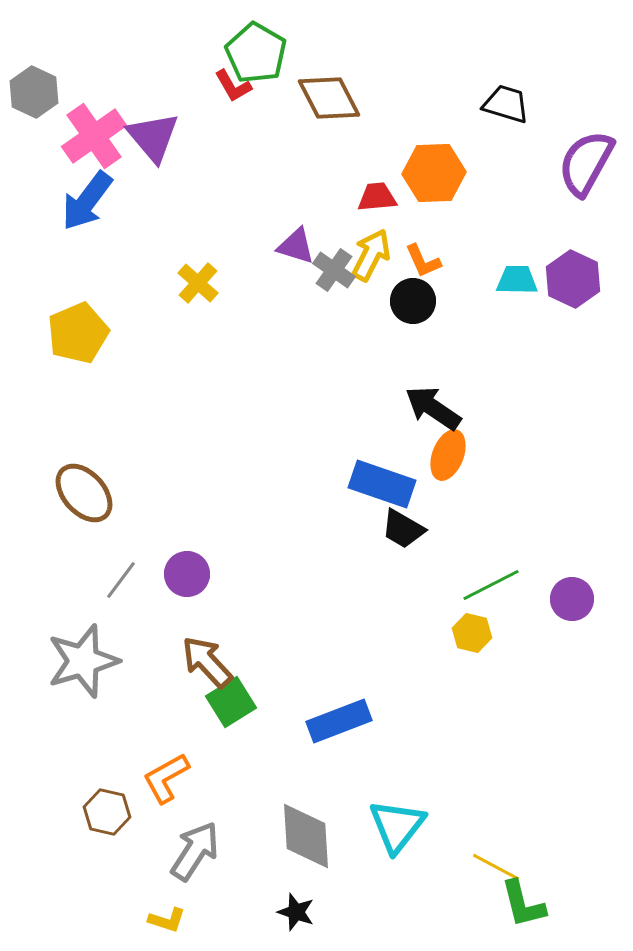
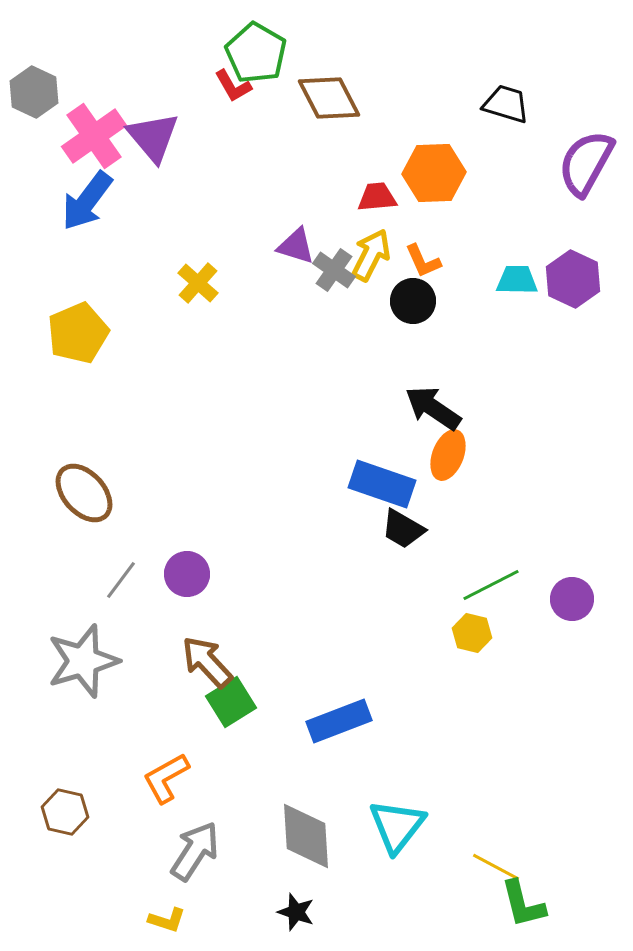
brown hexagon at (107, 812): moved 42 px left
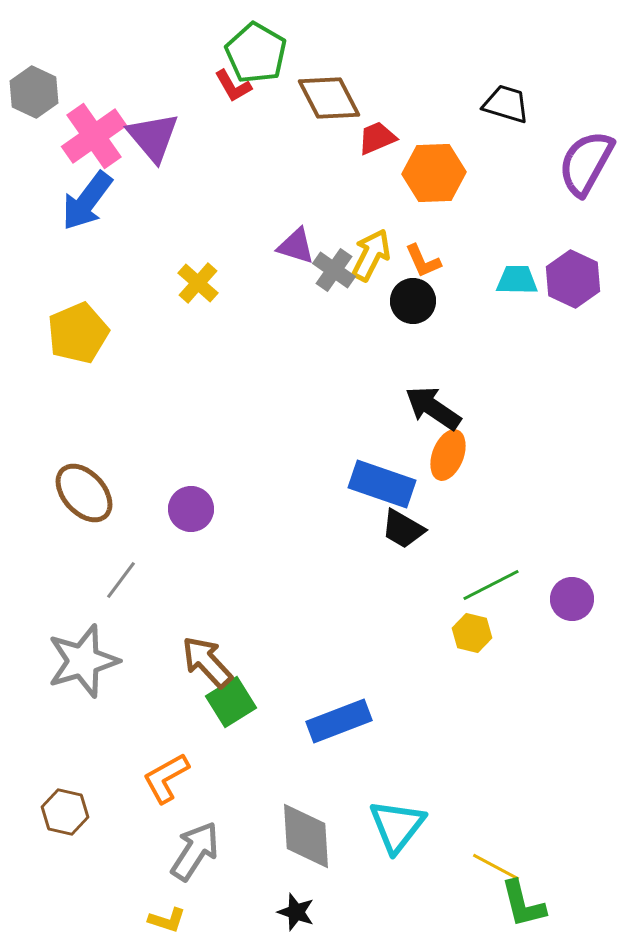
red trapezoid at (377, 197): moved 59 px up; rotated 18 degrees counterclockwise
purple circle at (187, 574): moved 4 px right, 65 px up
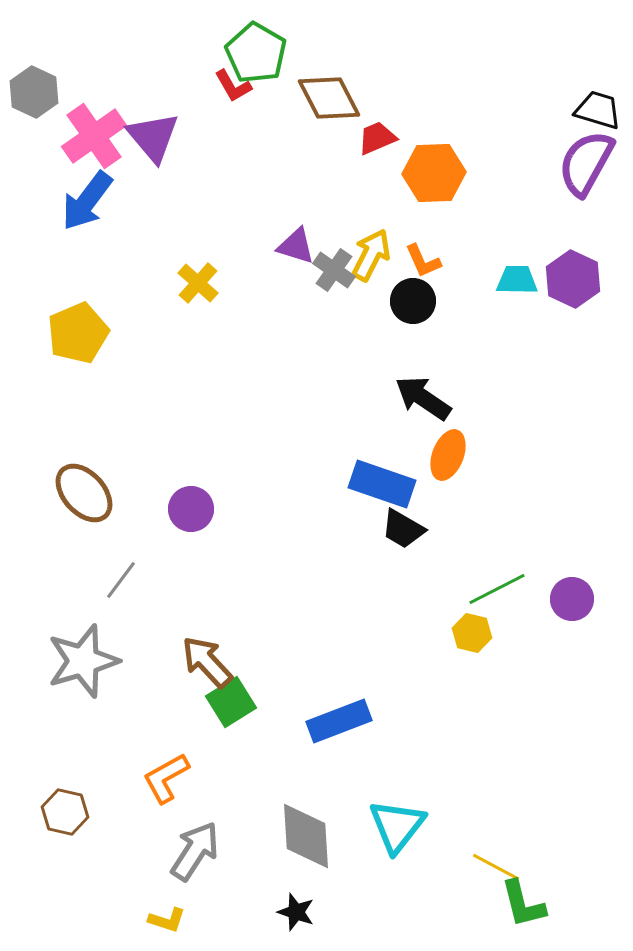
black trapezoid at (506, 104): moved 92 px right, 6 px down
black arrow at (433, 408): moved 10 px left, 10 px up
green line at (491, 585): moved 6 px right, 4 px down
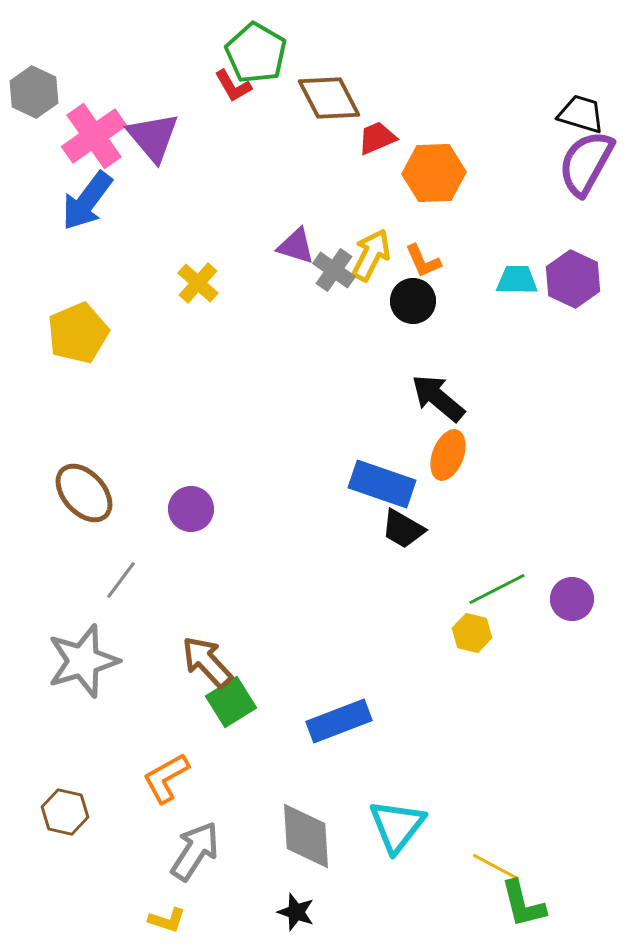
black trapezoid at (598, 110): moved 17 px left, 4 px down
black arrow at (423, 398): moved 15 px right; rotated 6 degrees clockwise
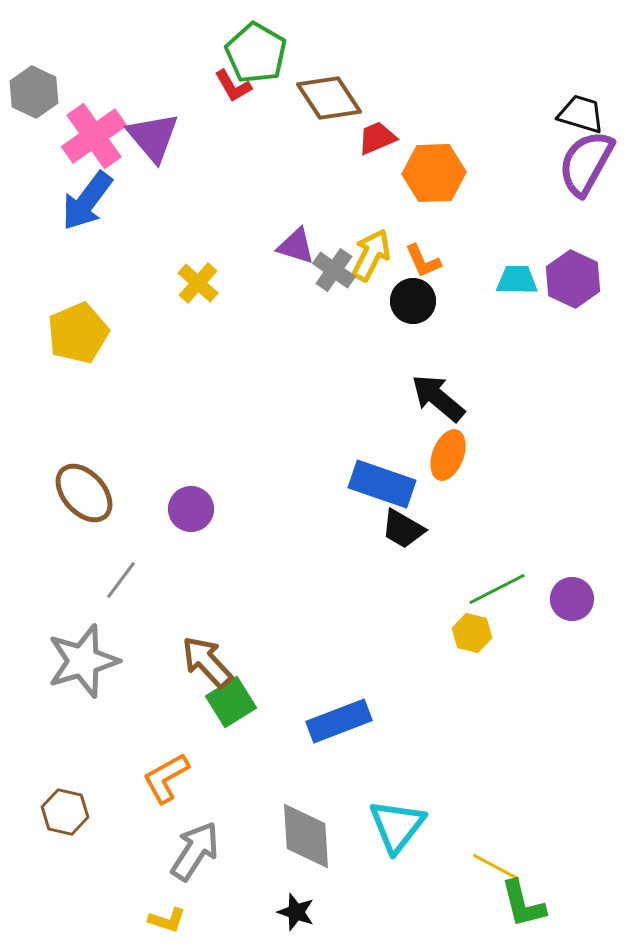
brown diamond at (329, 98): rotated 6 degrees counterclockwise
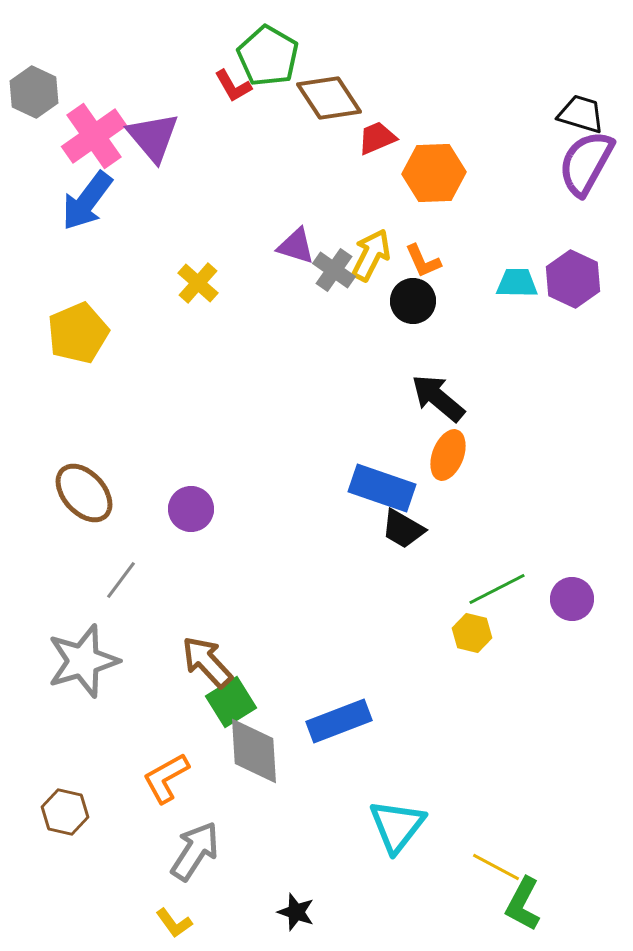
green pentagon at (256, 53): moved 12 px right, 3 px down
cyan trapezoid at (517, 280): moved 3 px down
blue rectangle at (382, 484): moved 4 px down
gray diamond at (306, 836): moved 52 px left, 85 px up
green L-shape at (523, 904): rotated 42 degrees clockwise
yellow L-shape at (167, 920): moved 7 px right, 3 px down; rotated 36 degrees clockwise
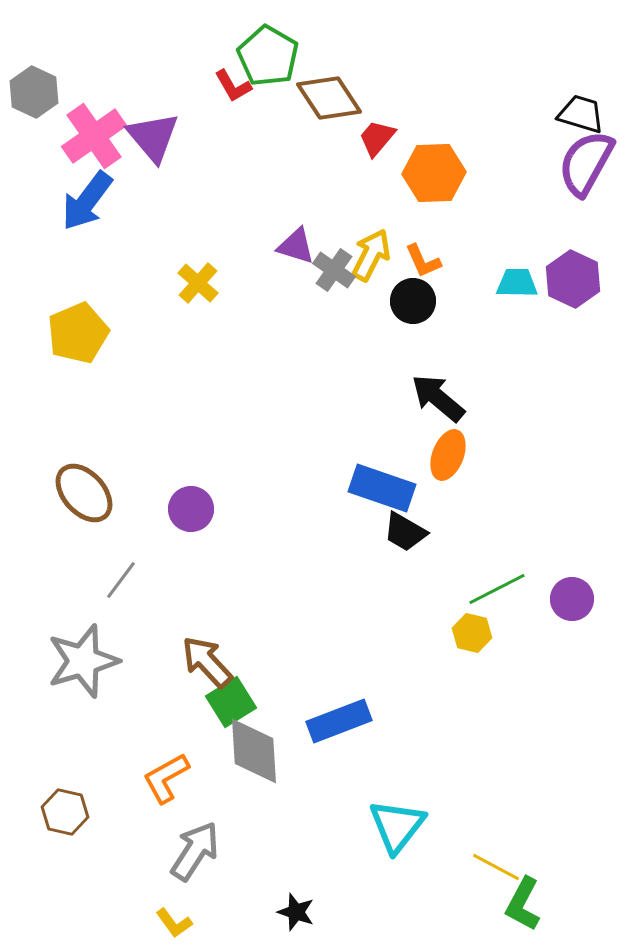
red trapezoid at (377, 138): rotated 27 degrees counterclockwise
black trapezoid at (403, 529): moved 2 px right, 3 px down
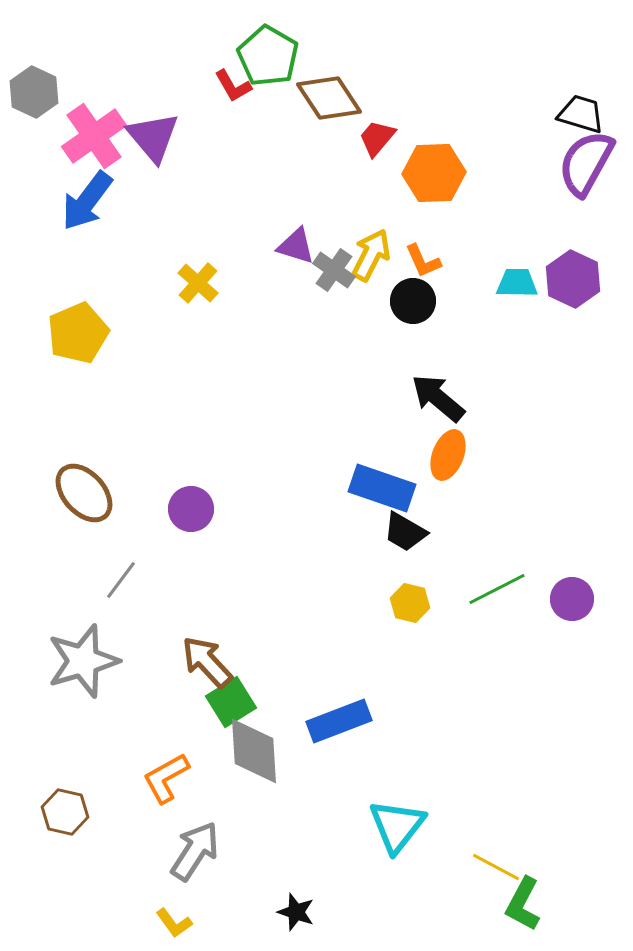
yellow hexagon at (472, 633): moved 62 px left, 30 px up
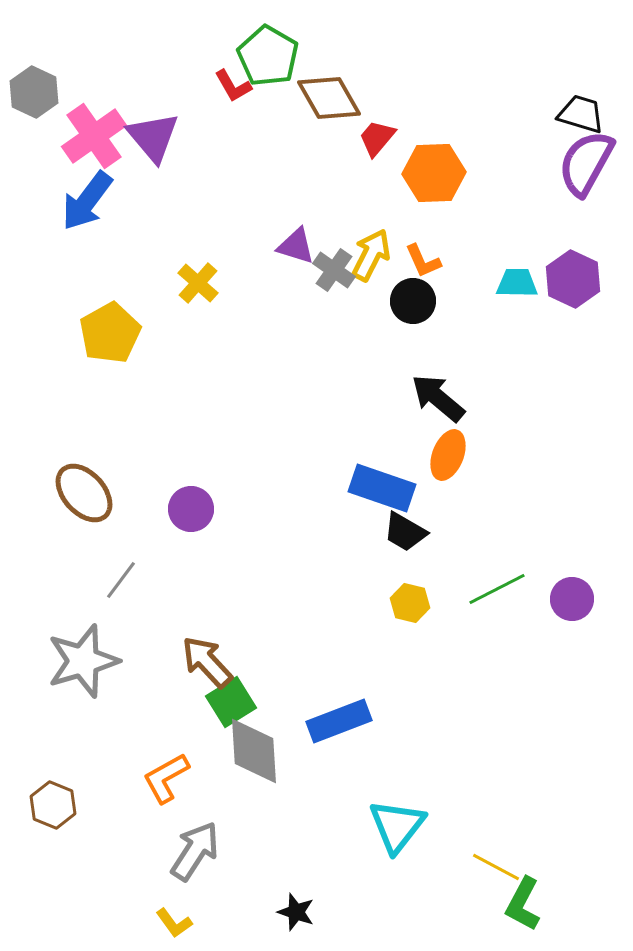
brown diamond at (329, 98): rotated 4 degrees clockwise
yellow pentagon at (78, 333): moved 32 px right; rotated 6 degrees counterclockwise
brown hexagon at (65, 812): moved 12 px left, 7 px up; rotated 9 degrees clockwise
